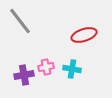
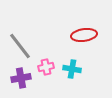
gray line: moved 25 px down
red ellipse: rotated 10 degrees clockwise
purple cross: moved 3 px left, 3 px down
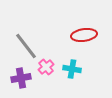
gray line: moved 6 px right
pink cross: rotated 28 degrees counterclockwise
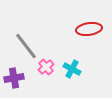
red ellipse: moved 5 px right, 6 px up
cyan cross: rotated 18 degrees clockwise
purple cross: moved 7 px left
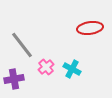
red ellipse: moved 1 px right, 1 px up
gray line: moved 4 px left, 1 px up
purple cross: moved 1 px down
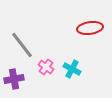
pink cross: rotated 14 degrees counterclockwise
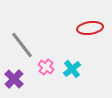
cyan cross: rotated 24 degrees clockwise
purple cross: rotated 36 degrees counterclockwise
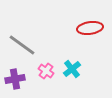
gray line: rotated 16 degrees counterclockwise
pink cross: moved 4 px down
purple cross: moved 1 px right; rotated 36 degrees clockwise
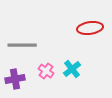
gray line: rotated 36 degrees counterclockwise
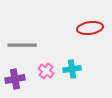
cyan cross: rotated 30 degrees clockwise
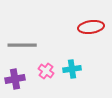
red ellipse: moved 1 px right, 1 px up
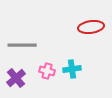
pink cross: moved 1 px right; rotated 21 degrees counterclockwise
purple cross: moved 1 px right, 1 px up; rotated 30 degrees counterclockwise
